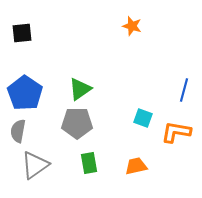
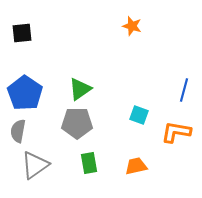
cyan square: moved 4 px left, 3 px up
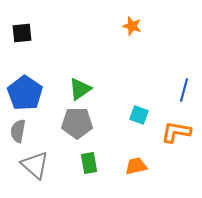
gray triangle: rotated 44 degrees counterclockwise
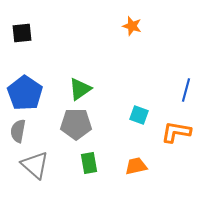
blue line: moved 2 px right
gray pentagon: moved 1 px left, 1 px down
